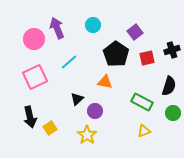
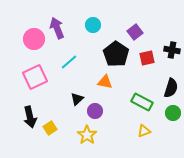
black cross: rotated 28 degrees clockwise
black semicircle: moved 2 px right, 2 px down
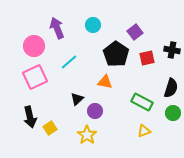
pink circle: moved 7 px down
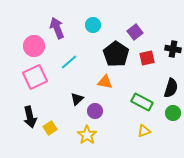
black cross: moved 1 px right, 1 px up
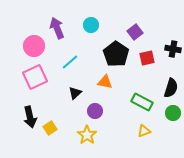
cyan circle: moved 2 px left
cyan line: moved 1 px right
black triangle: moved 2 px left, 6 px up
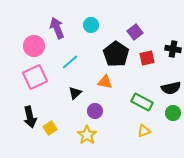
black semicircle: rotated 60 degrees clockwise
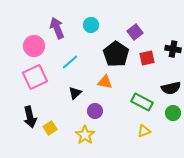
yellow star: moved 2 px left
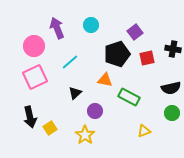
black pentagon: moved 1 px right; rotated 20 degrees clockwise
orange triangle: moved 2 px up
green rectangle: moved 13 px left, 5 px up
green circle: moved 1 px left
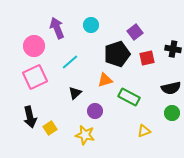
orange triangle: rotated 28 degrees counterclockwise
yellow star: rotated 24 degrees counterclockwise
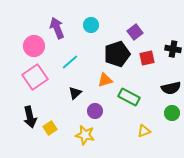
pink square: rotated 10 degrees counterclockwise
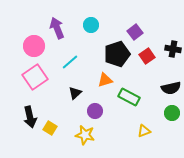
red square: moved 2 px up; rotated 21 degrees counterclockwise
yellow square: rotated 24 degrees counterclockwise
